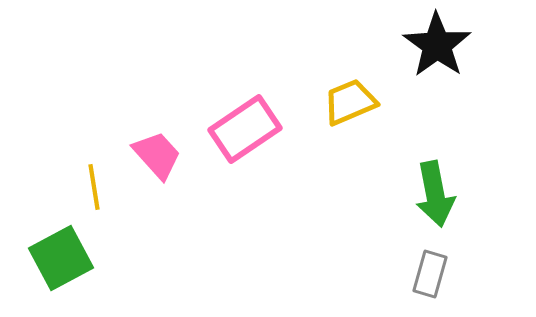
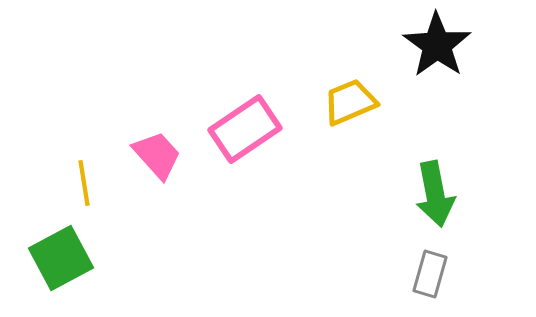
yellow line: moved 10 px left, 4 px up
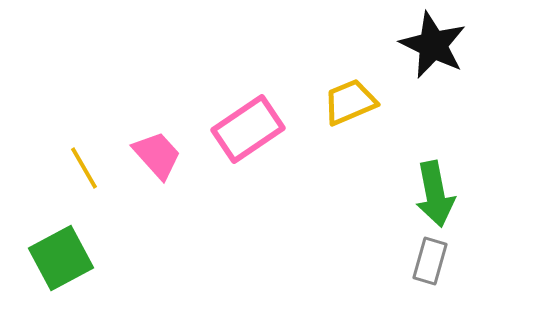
black star: moved 4 px left; rotated 10 degrees counterclockwise
pink rectangle: moved 3 px right
yellow line: moved 15 px up; rotated 21 degrees counterclockwise
gray rectangle: moved 13 px up
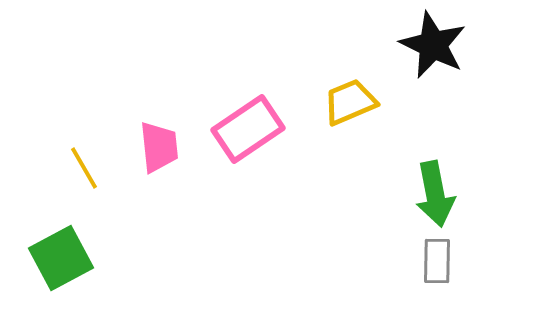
pink trapezoid: moved 2 px right, 8 px up; rotated 36 degrees clockwise
gray rectangle: moved 7 px right; rotated 15 degrees counterclockwise
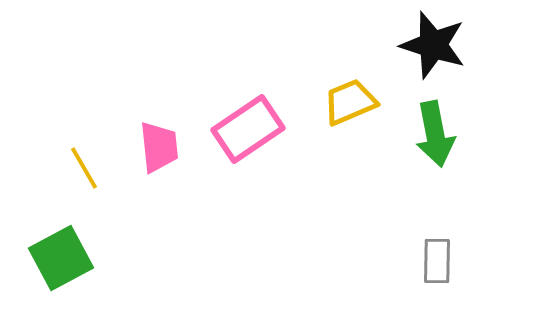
black star: rotated 8 degrees counterclockwise
green arrow: moved 60 px up
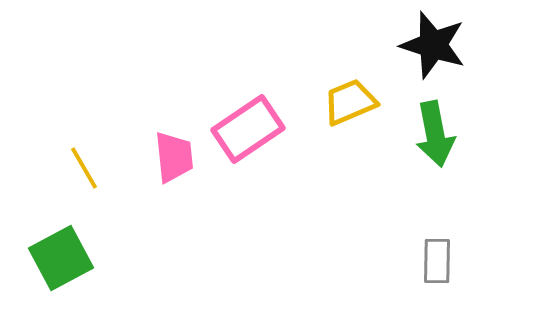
pink trapezoid: moved 15 px right, 10 px down
